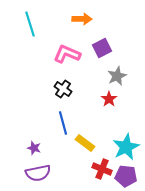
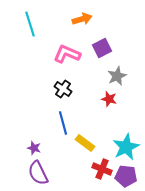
orange arrow: rotated 18 degrees counterclockwise
red star: rotated 21 degrees counterclockwise
purple semicircle: rotated 75 degrees clockwise
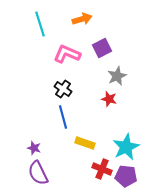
cyan line: moved 10 px right
blue line: moved 6 px up
yellow rectangle: rotated 18 degrees counterclockwise
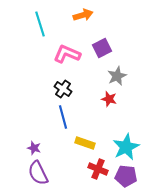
orange arrow: moved 1 px right, 4 px up
red cross: moved 4 px left
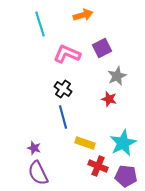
cyan star: moved 3 px left, 4 px up
red cross: moved 3 px up
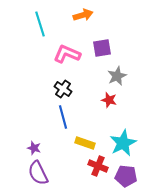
purple square: rotated 18 degrees clockwise
red star: moved 1 px down
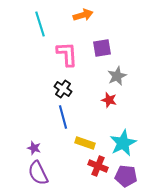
pink L-shape: rotated 64 degrees clockwise
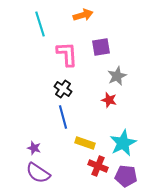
purple square: moved 1 px left, 1 px up
purple semicircle: rotated 30 degrees counterclockwise
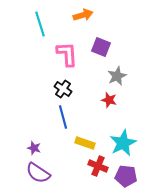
purple square: rotated 30 degrees clockwise
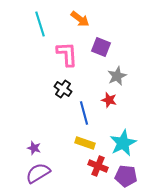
orange arrow: moved 3 px left, 4 px down; rotated 54 degrees clockwise
blue line: moved 21 px right, 4 px up
purple semicircle: rotated 115 degrees clockwise
